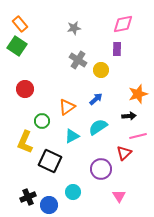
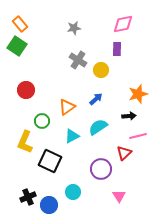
red circle: moved 1 px right, 1 px down
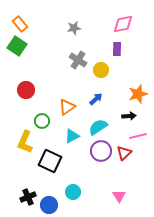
purple circle: moved 18 px up
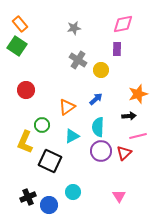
green circle: moved 4 px down
cyan semicircle: rotated 54 degrees counterclockwise
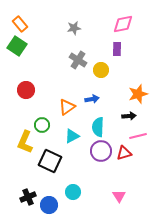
blue arrow: moved 4 px left; rotated 32 degrees clockwise
red triangle: rotated 28 degrees clockwise
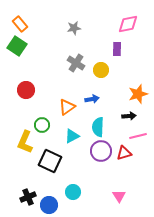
pink diamond: moved 5 px right
gray cross: moved 2 px left, 3 px down
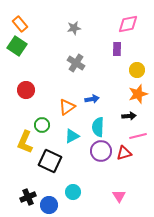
yellow circle: moved 36 px right
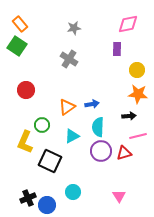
gray cross: moved 7 px left, 4 px up
orange star: rotated 24 degrees clockwise
blue arrow: moved 5 px down
black cross: moved 1 px down
blue circle: moved 2 px left
